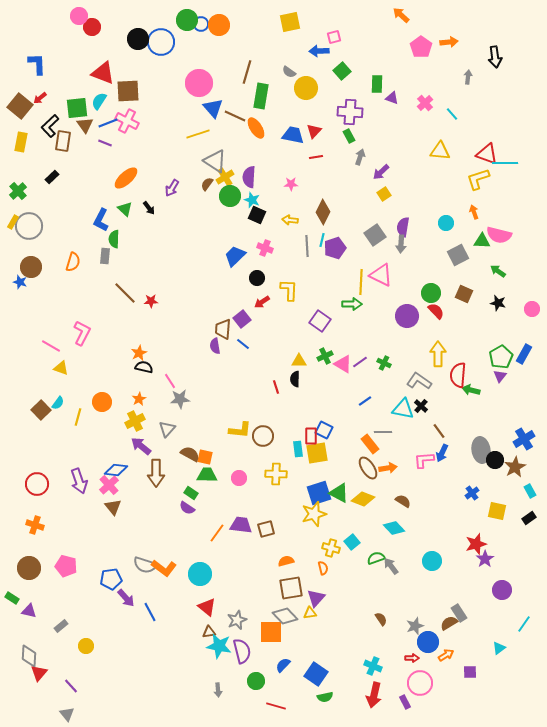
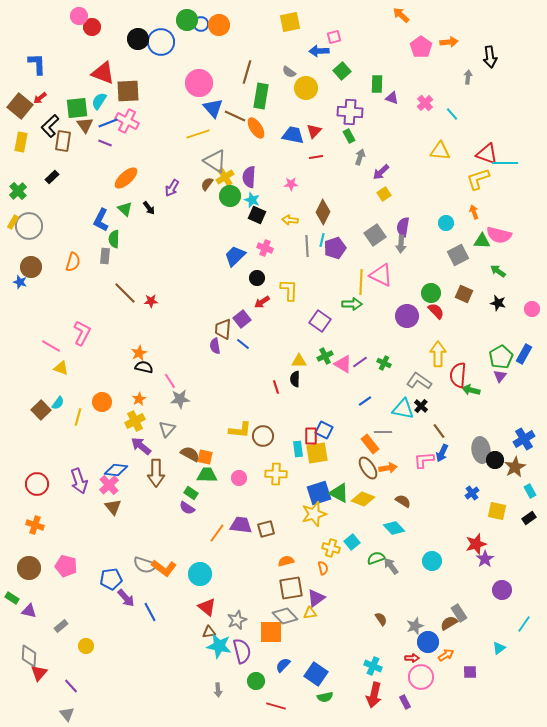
black arrow at (495, 57): moved 5 px left
purple triangle at (316, 598): rotated 12 degrees clockwise
pink circle at (420, 683): moved 1 px right, 6 px up
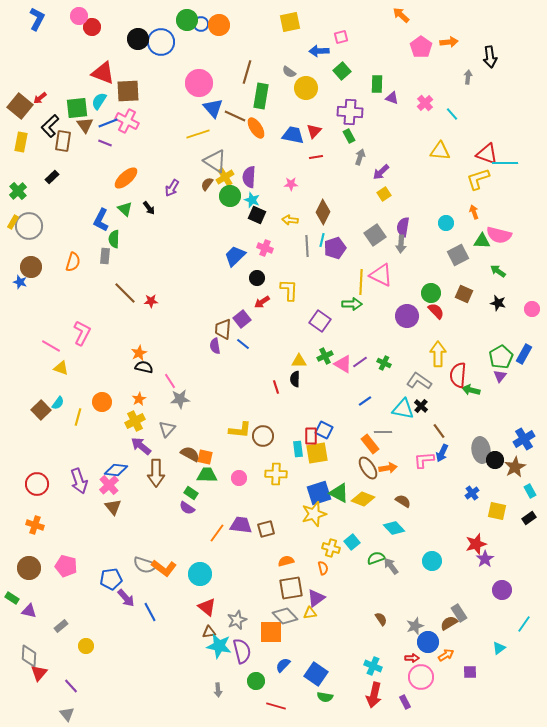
pink square at (334, 37): moved 7 px right
blue L-shape at (37, 64): moved 45 px up; rotated 30 degrees clockwise
green semicircle at (325, 697): rotated 21 degrees clockwise
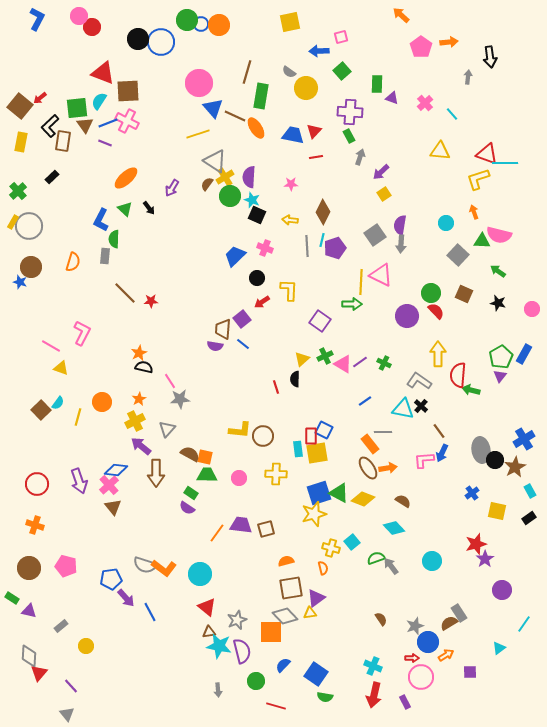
purple semicircle at (403, 227): moved 3 px left, 2 px up
gray square at (458, 255): rotated 20 degrees counterclockwise
purple semicircle at (215, 346): rotated 70 degrees counterclockwise
yellow triangle at (299, 361): moved 3 px right, 2 px up; rotated 42 degrees counterclockwise
